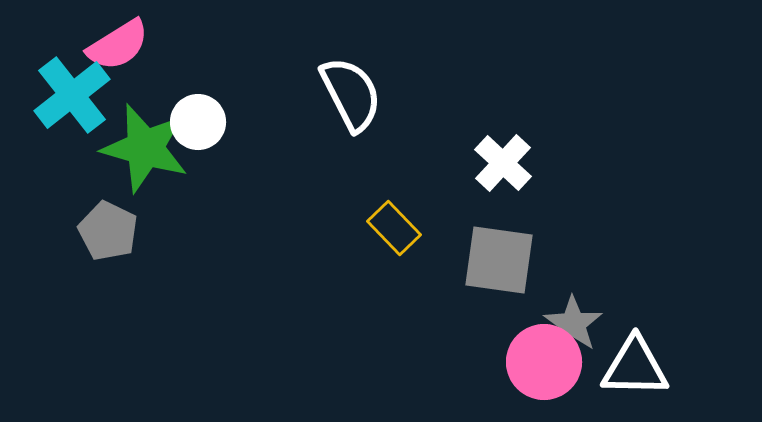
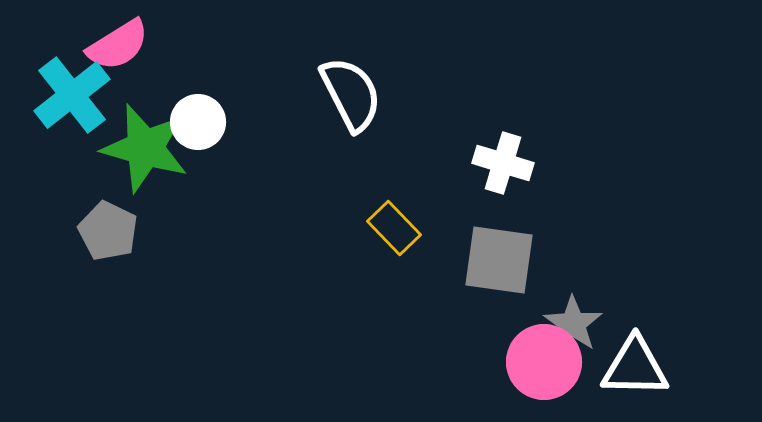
white cross: rotated 26 degrees counterclockwise
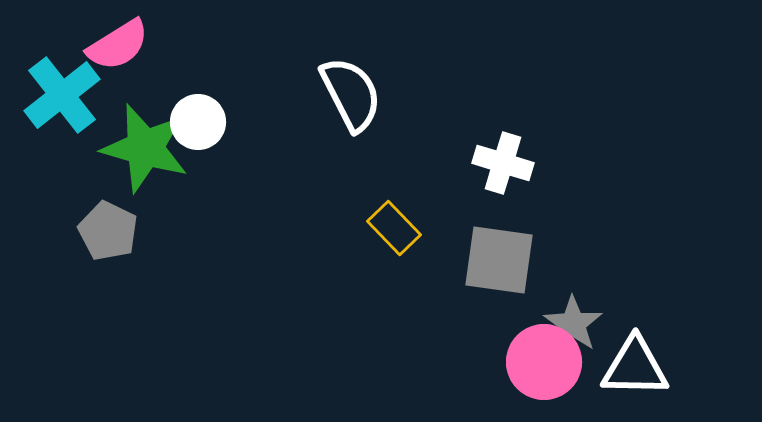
cyan cross: moved 10 px left
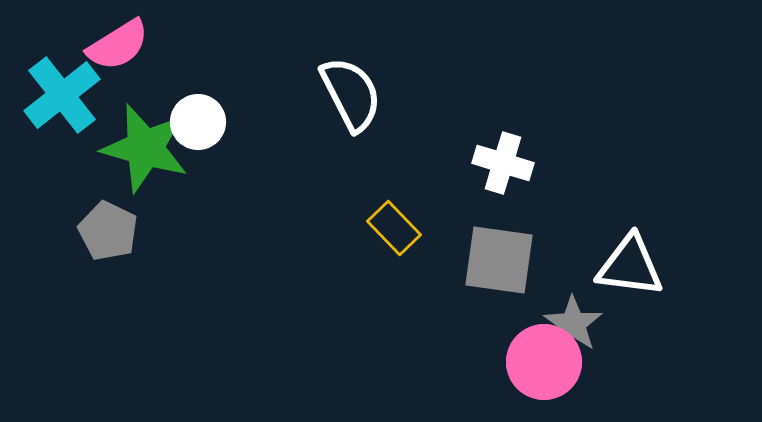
white triangle: moved 5 px left, 101 px up; rotated 6 degrees clockwise
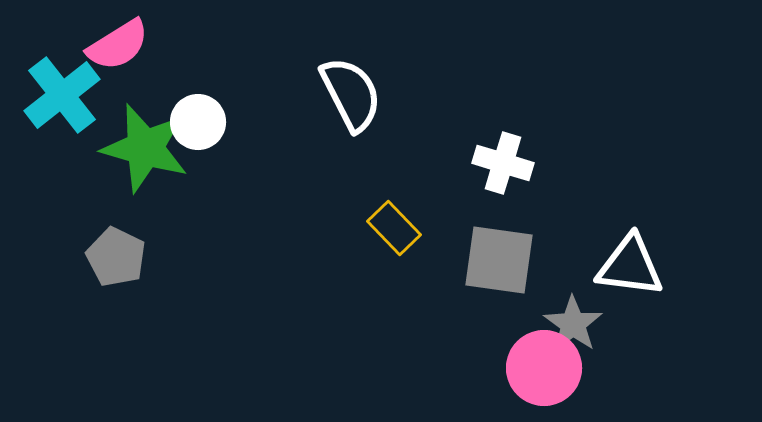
gray pentagon: moved 8 px right, 26 px down
pink circle: moved 6 px down
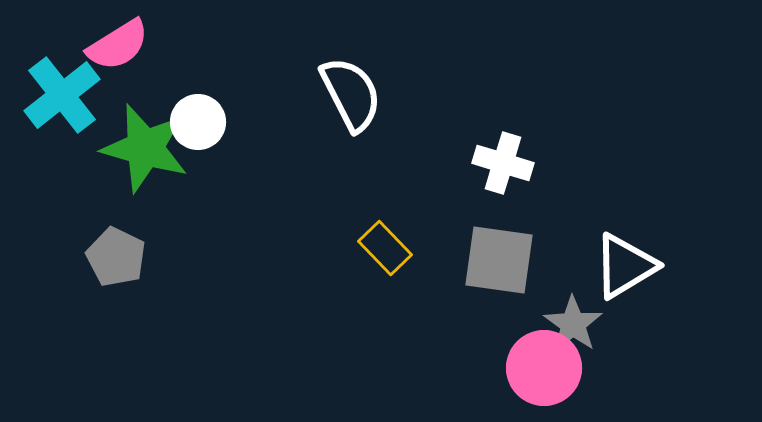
yellow rectangle: moved 9 px left, 20 px down
white triangle: moved 5 px left; rotated 38 degrees counterclockwise
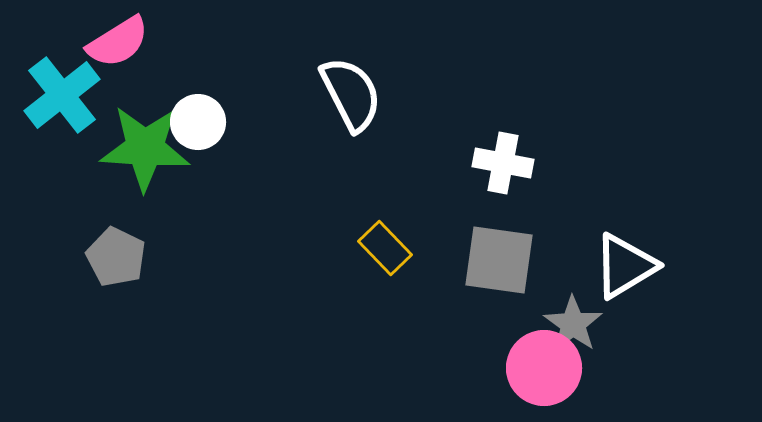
pink semicircle: moved 3 px up
green star: rotated 12 degrees counterclockwise
white cross: rotated 6 degrees counterclockwise
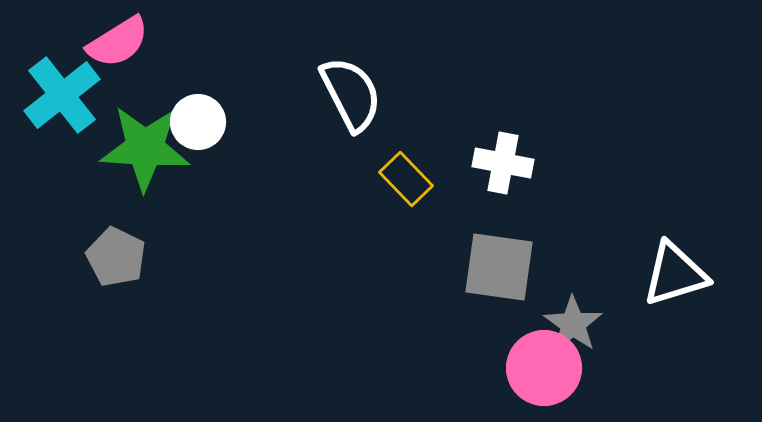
yellow rectangle: moved 21 px right, 69 px up
gray square: moved 7 px down
white triangle: moved 50 px right, 8 px down; rotated 14 degrees clockwise
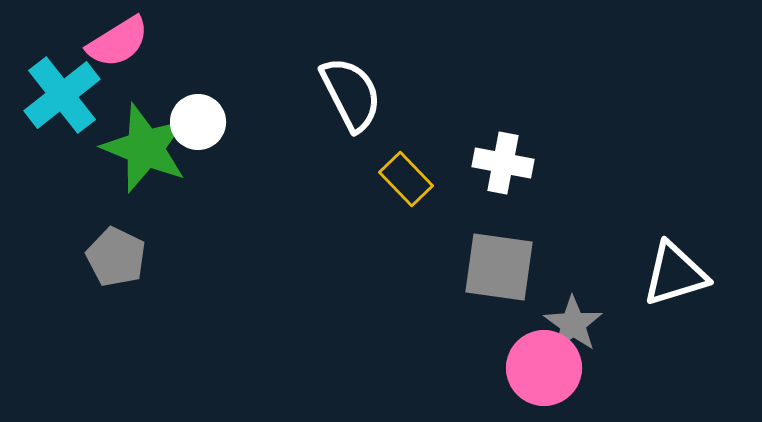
green star: rotated 18 degrees clockwise
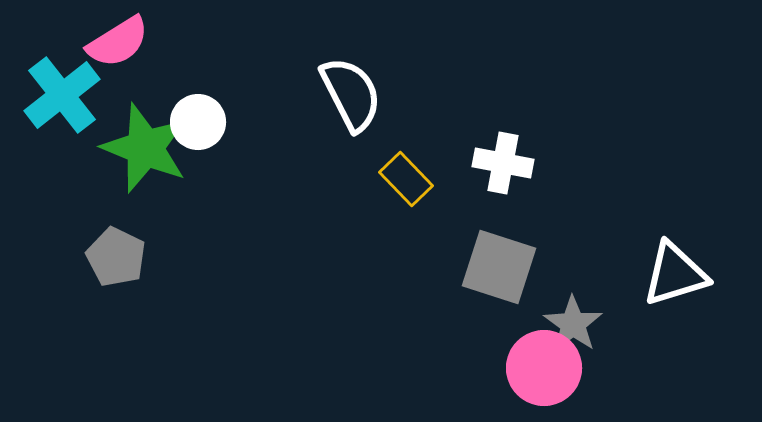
gray square: rotated 10 degrees clockwise
